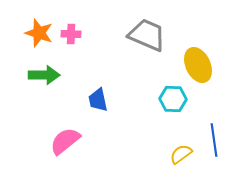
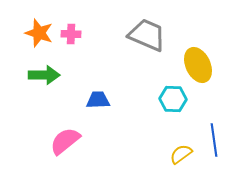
blue trapezoid: rotated 100 degrees clockwise
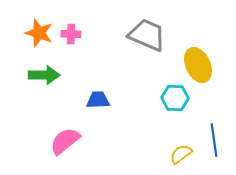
cyan hexagon: moved 2 px right, 1 px up
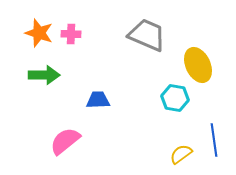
cyan hexagon: rotated 8 degrees clockwise
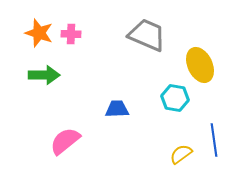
yellow ellipse: moved 2 px right
blue trapezoid: moved 19 px right, 9 px down
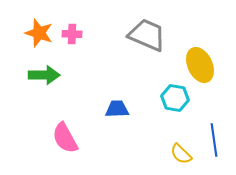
pink cross: moved 1 px right
pink semicircle: moved 3 px up; rotated 80 degrees counterclockwise
yellow semicircle: rotated 100 degrees counterclockwise
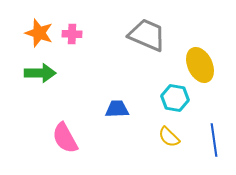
green arrow: moved 4 px left, 2 px up
yellow semicircle: moved 12 px left, 17 px up
